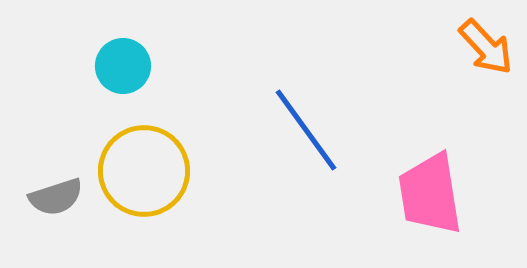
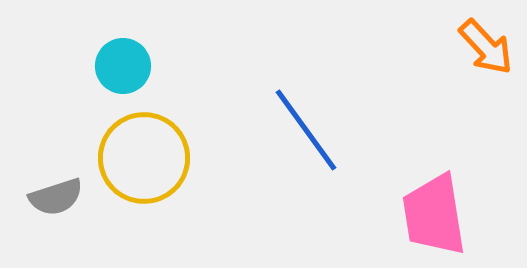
yellow circle: moved 13 px up
pink trapezoid: moved 4 px right, 21 px down
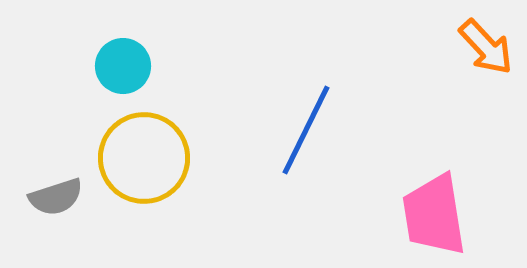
blue line: rotated 62 degrees clockwise
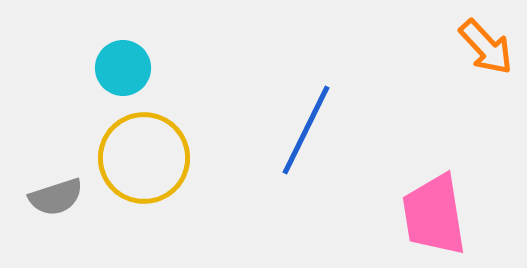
cyan circle: moved 2 px down
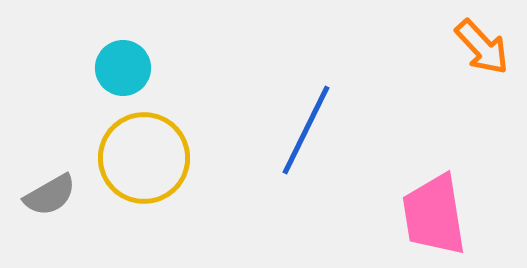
orange arrow: moved 4 px left
gray semicircle: moved 6 px left, 2 px up; rotated 12 degrees counterclockwise
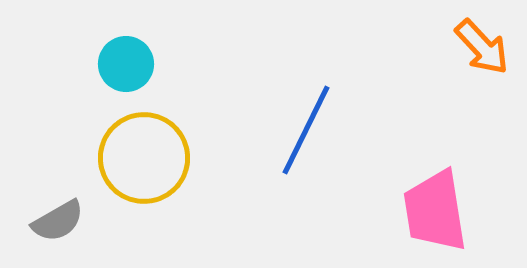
cyan circle: moved 3 px right, 4 px up
gray semicircle: moved 8 px right, 26 px down
pink trapezoid: moved 1 px right, 4 px up
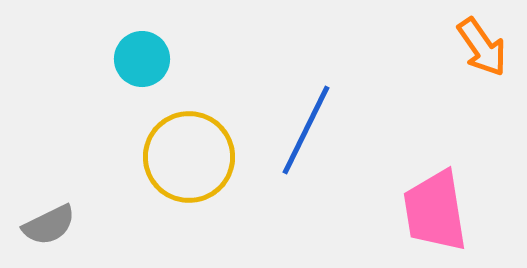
orange arrow: rotated 8 degrees clockwise
cyan circle: moved 16 px right, 5 px up
yellow circle: moved 45 px right, 1 px up
gray semicircle: moved 9 px left, 4 px down; rotated 4 degrees clockwise
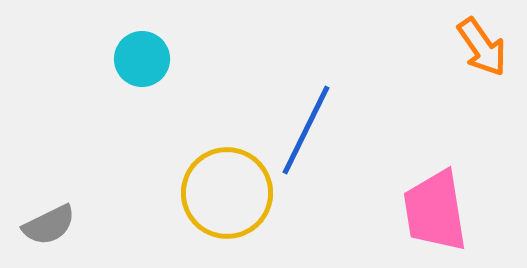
yellow circle: moved 38 px right, 36 px down
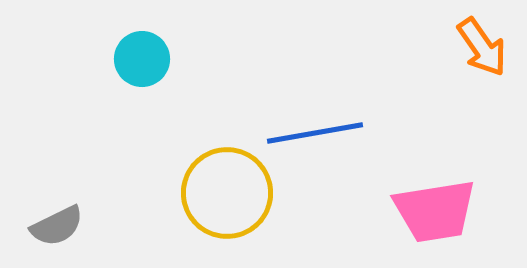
blue line: moved 9 px right, 3 px down; rotated 54 degrees clockwise
pink trapezoid: rotated 90 degrees counterclockwise
gray semicircle: moved 8 px right, 1 px down
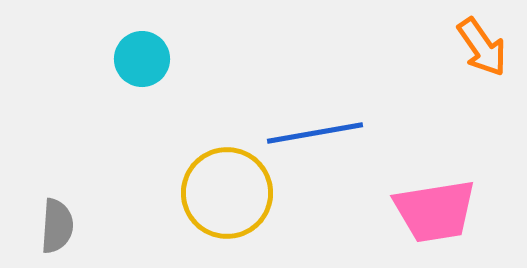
gray semicircle: rotated 60 degrees counterclockwise
